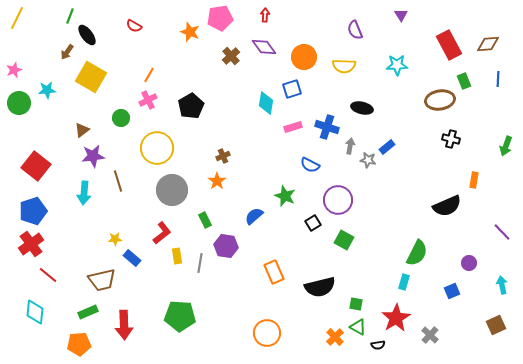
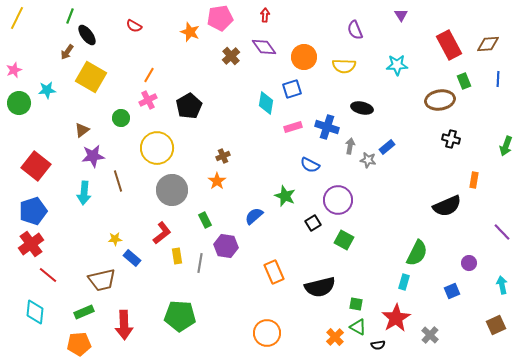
black pentagon at (191, 106): moved 2 px left
green rectangle at (88, 312): moved 4 px left
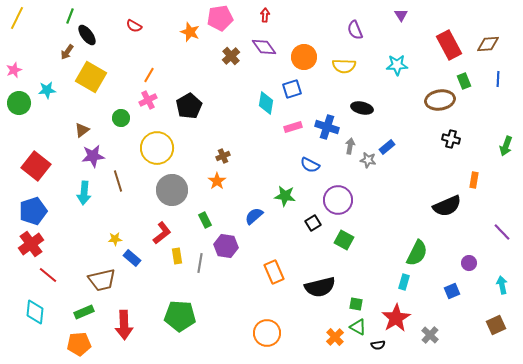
green star at (285, 196): rotated 15 degrees counterclockwise
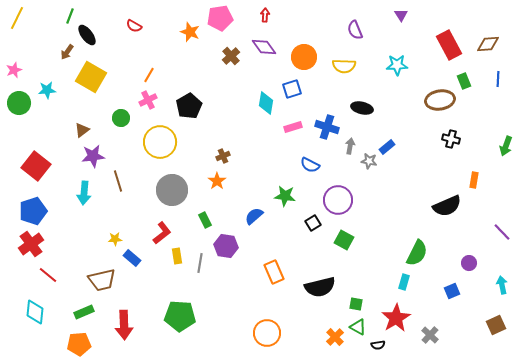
yellow circle at (157, 148): moved 3 px right, 6 px up
gray star at (368, 160): moved 1 px right, 1 px down
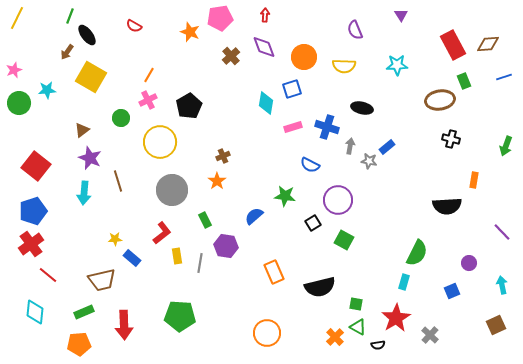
red rectangle at (449, 45): moved 4 px right
purple diamond at (264, 47): rotated 15 degrees clockwise
blue line at (498, 79): moved 6 px right, 2 px up; rotated 70 degrees clockwise
purple star at (93, 156): moved 3 px left, 2 px down; rotated 30 degrees clockwise
black semicircle at (447, 206): rotated 20 degrees clockwise
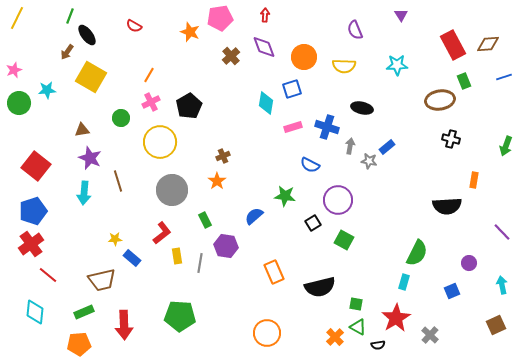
pink cross at (148, 100): moved 3 px right, 2 px down
brown triangle at (82, 130): rotated 28 degrees clockwise
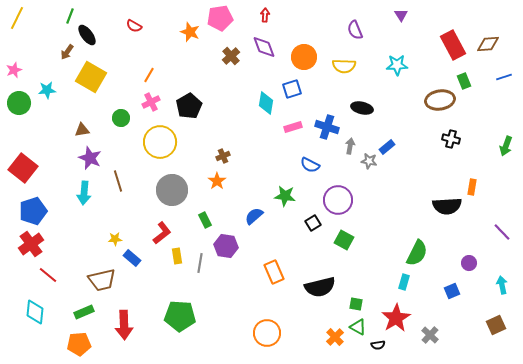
red square at (36, 166): moved 13 px left, 2 px down
orange rectangle at (474, 180): moved 2 px left, 7 px down
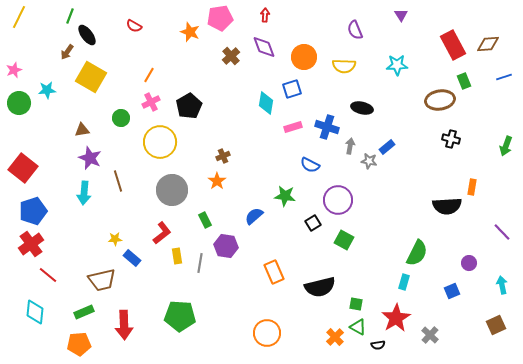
yellow line at (17, 18): moved 2 px right, 1 px up
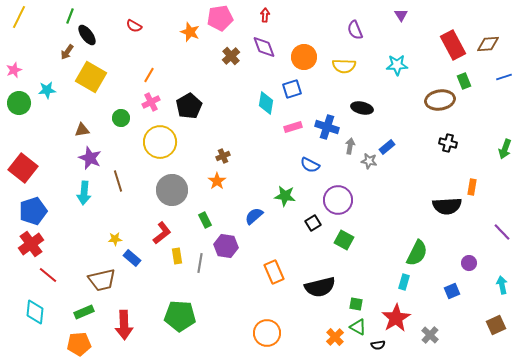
black cross at (451, 139): moved 3 px left, 4 px down
green arrow at (506, 146): moved 1 px left, 3 px down
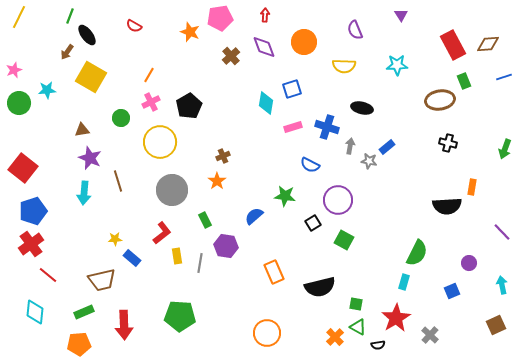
orange circle at (304, 57): moved 15 px up
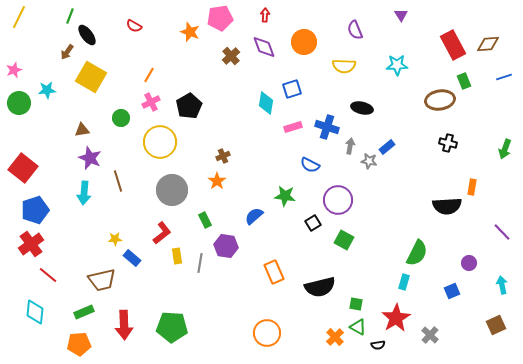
blue pentagon at (33, 211): moved 2 px right, 1 px up
green pentagon at (180, 316): moved 8 px left, 11 px down
